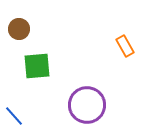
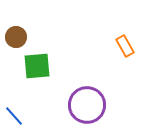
brown circle: moved 3 px left, 8 px down
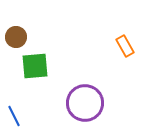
green square: moved 2 px left
purple circle: moved 2 px left, 2 px up
blue line: rotated 15 degrees clockwise
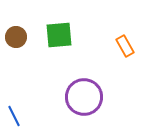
green square: moved 24 px right, 31 px up
purple circle: moved 1 px left, 6 px up
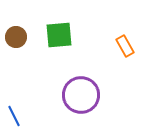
purple circle: moved 3 px left, 2 px up
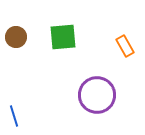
green square: moved 4 px right, 2 px down
purple circle: moved 16 px right
blue line: rotated 10 degrees clockwise
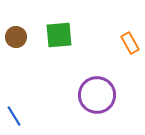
green square: moved 4 px left, 2 px up
orange rectangle: moved 5 px right, 3 px up
blue line: rotated 15 degrees counterclockwise
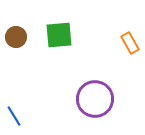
purple circle: moved 2 px left, 4 px down
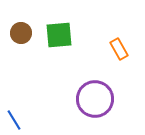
brown circle: moved 5 px right, 4 px up
orange rectangle: moved 11 px left, 6 px down
blue line: moved 4 px down
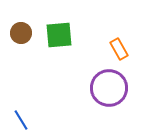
purple circle: moved 14 px right, 11 px up
blue line: moved 7 px right
